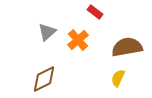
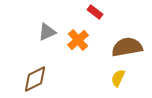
gray triangle: rotated 18 degrees clockwise
brown diamond: moved 9 px left
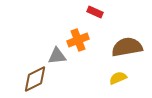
red rectangle: rotated 14 degrees counterclockwise
gray triangle: moved 10 px right, 24 px down; rotated 18 degrees clockwise
orange cross: rotated 20 degrees clockwise
yellow semicircle: rotated 42 degrees clockwise
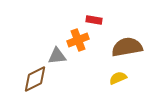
red rectangle: moved 1 px left, 8 px down; rotated 14 degrees counterclockwise
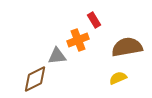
red rectangle: rotated 49 degrees clockwise
